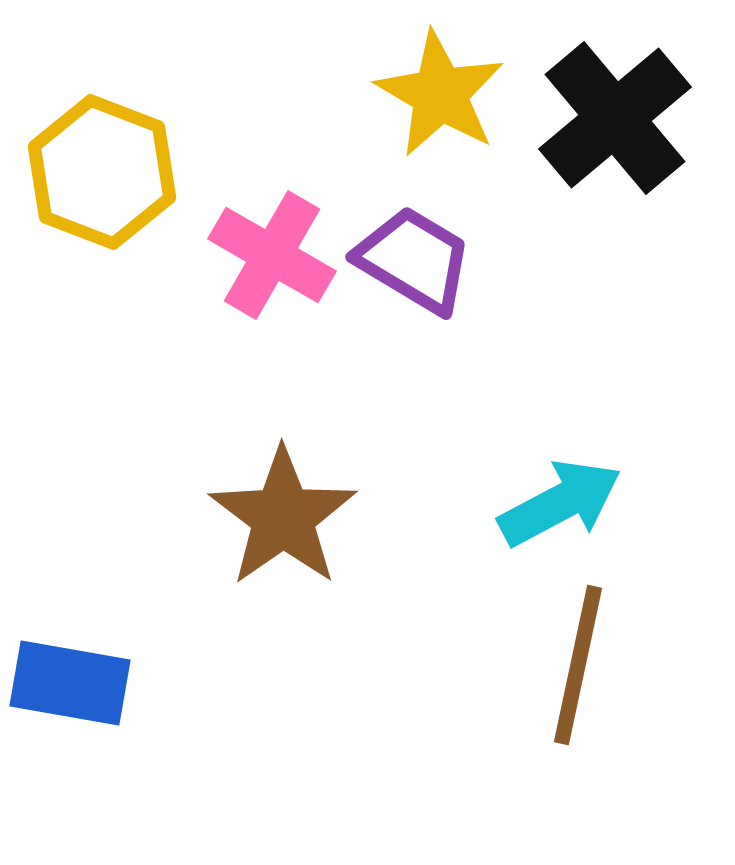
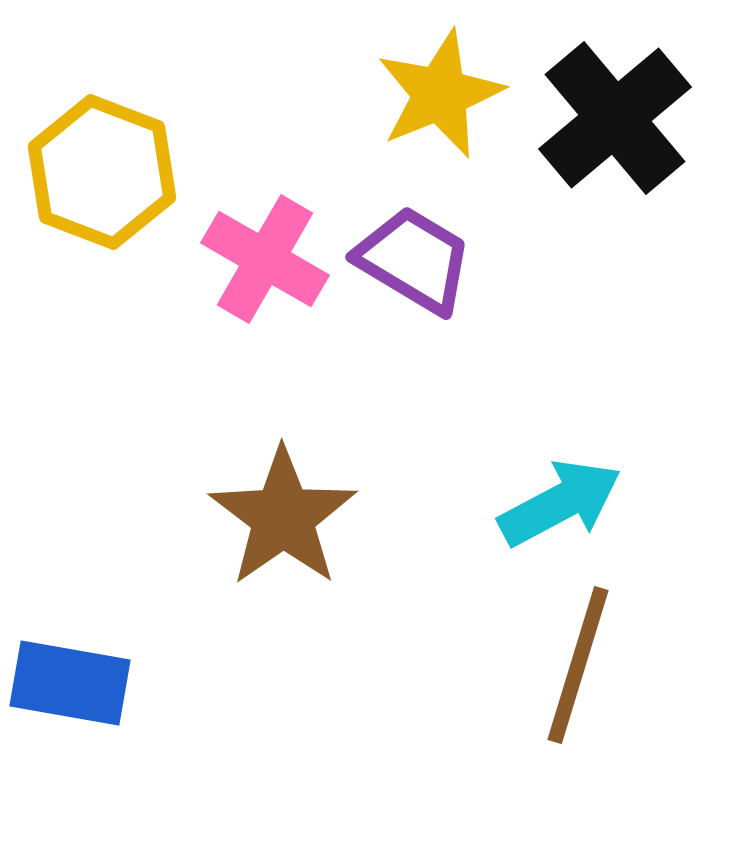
yellow star: rotated 20 degrees clockwise
pink cross: moved 7 px left, 4 px down
brown line: rotated 5 degrees clockwise
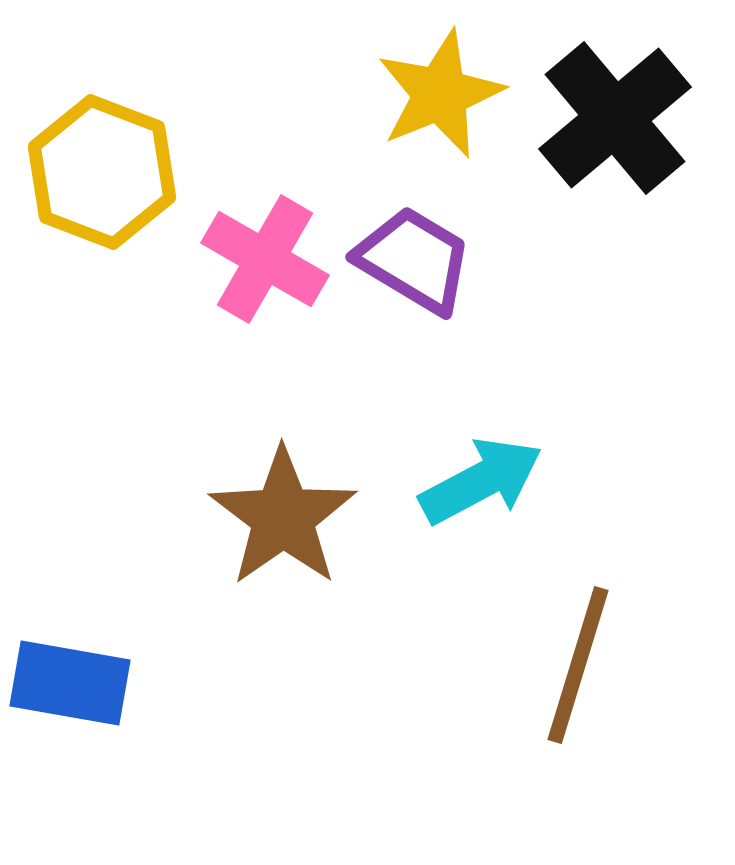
cyan arrow: moved 79 px left, 22 px up
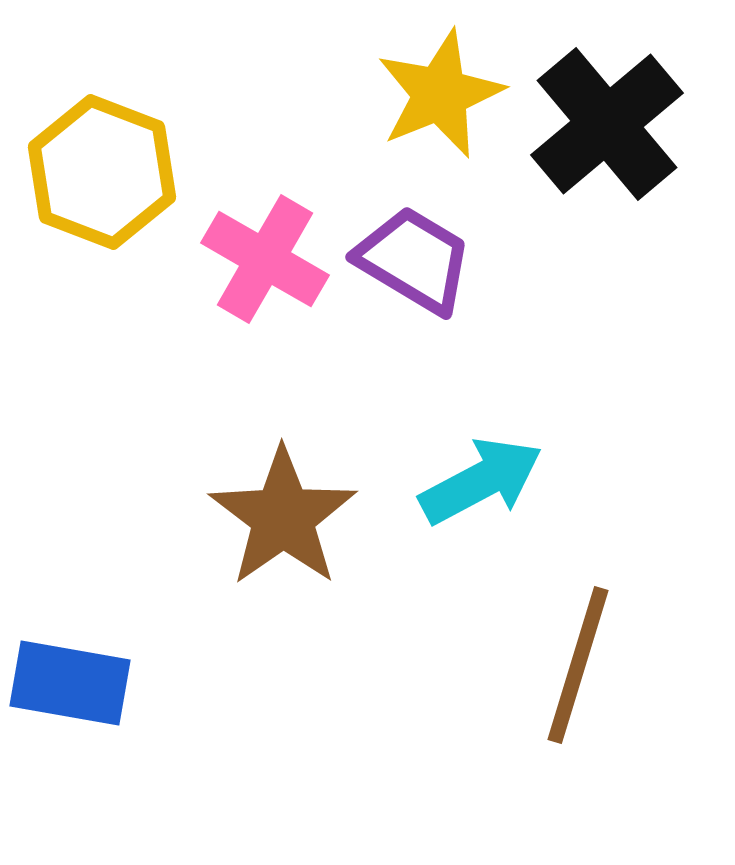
black cross: moved 8 px left, 6 px down
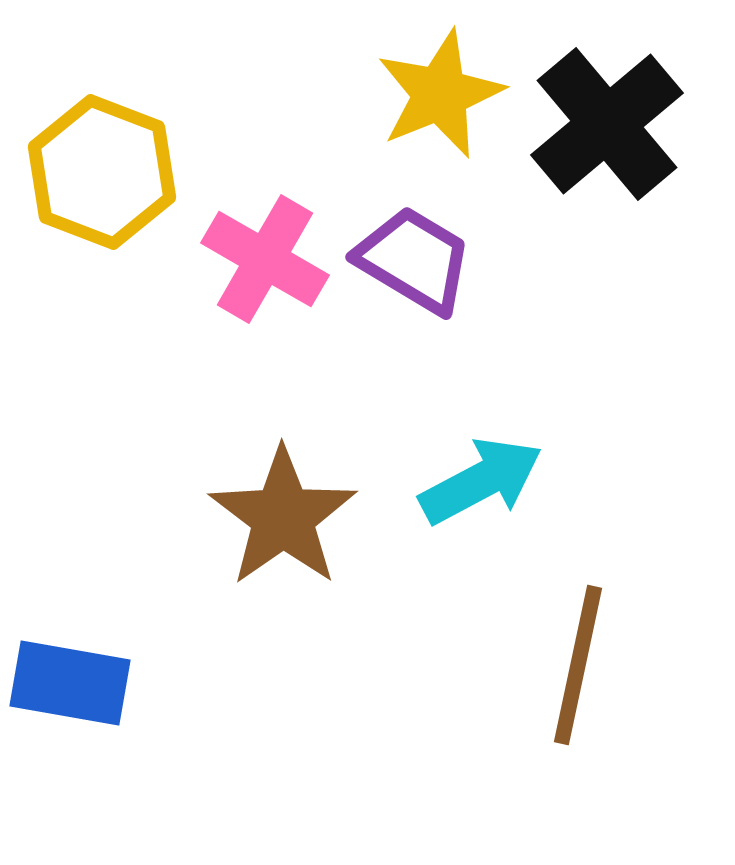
brown line: rotated 5 degrees counterclockwise
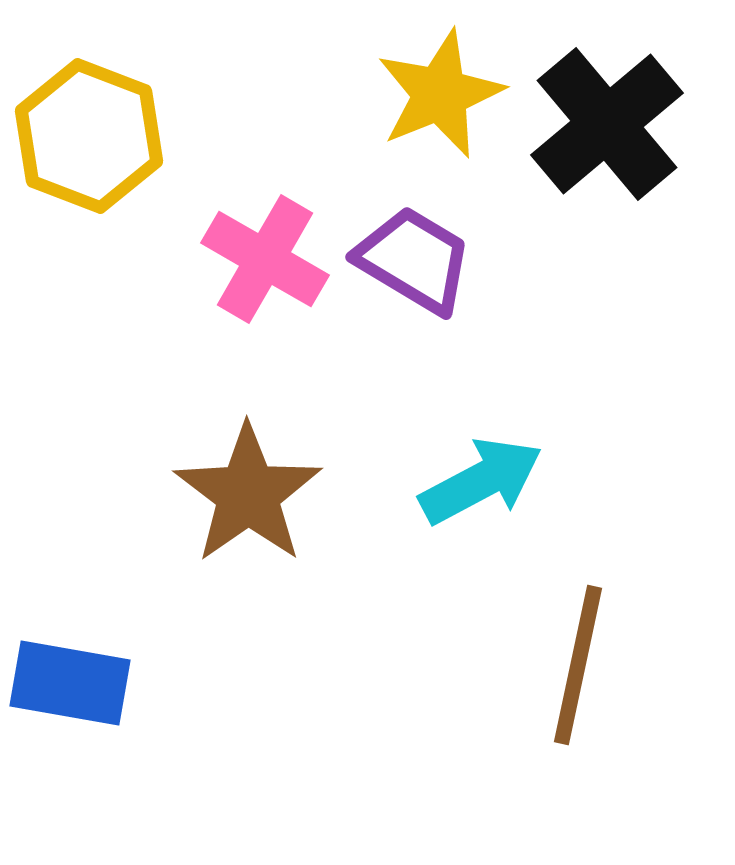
yellow hexagon: moved 13 px left, 36 px up
brown star: moved 35 px left, 23 px up
